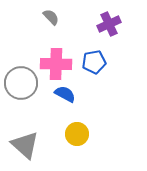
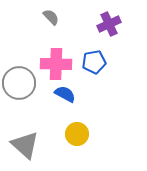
gray circle: moved 2 px left
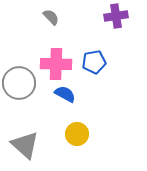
purple cross: moved 7 px right, 8 px up; rotated 15 degrees clockwise
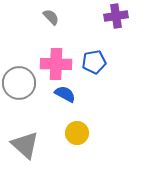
yellow circle: moved 1 px up
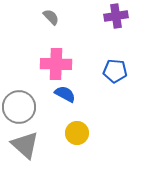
blue pentagon: moved 21 px right, 9 px down; rotated 15 degrees clockwise
gray circle: moved 24 px down
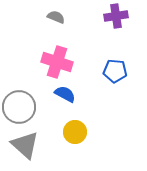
gray semicircle: moved 5 px right; rotated 24 degrees counterclockwise
pink cross: moved 1 px right, 2 px up; rotated 16 degrees clockwise
yellow circle: moved 2 px left, 1 px up
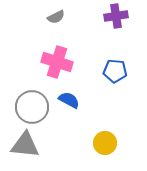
gray semicircle: rotated 132 degrees clockwise
blue semicircle: moved 4 px right, 6 px down
gray circle: moved 13 px right
yellow circle: moved 30 px right, 11 px down
gray triangle: rotated 36 degrees counterclockwise
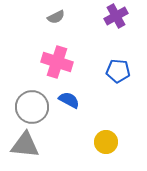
purple cross: rotated 20 degrees counterclockwise
blue pentagon: moved 3 px right
yellow circle: moved 1 px right, 1 px up
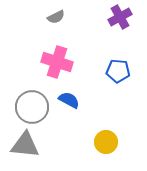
purple cross: moved 4 px right, 1 px down
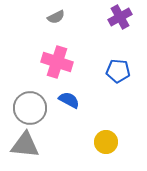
gray circle: moved 2 px left, 1 px down
